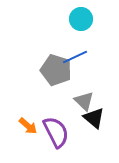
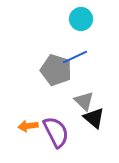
orange arrow: rotated 132 degrees clockwise
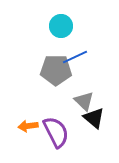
cyan circle: moved 20 px left, 7 px down
gray pentagon: rotated 16 degrees counterclockwise
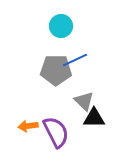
blue line: moved 3 px down
black triangle: rotated 40 degrees counterclockwise
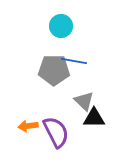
blue line: moved 1 px left, 1 px down; rotated 35 degrees clockwise
gray pentagon: moved 2 px left
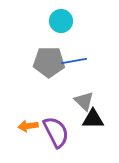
cyan circle: moved 5 px up
blue line: rotated 20 degrees counterclockwise
gray pentagon: moved 5 px left, 8 px up
black triangle: moved 1 px left, 1 px down
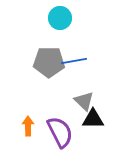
cyan circle: moved 1 px left, 3 px up
orange arrow: rotated 96 degrees clockwise
purple semicircle: moved 4 px right
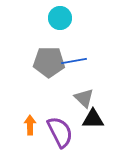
gray triangle: moved 3 px up
orange arrow: moved 2 px right, 1 px up
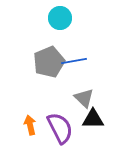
gray pentagon: rotated 24 degrees counterclockwise
orange arrow: rotated 12 degrees counterclockwise
purple semicircle: moved 4 px up
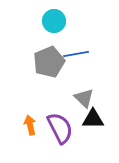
cyan circle: moved 6 px left, 3 px down
blue line: moved 2 px right, 7 px up
